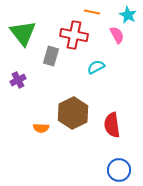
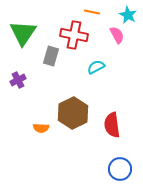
green triangle: rotated 12 degrees clockwise
blue circle: moved 1 px right, 1 px up
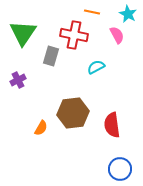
cyan star: moved 1 px up
brown hexagon: rotated 20 degrees clockwise
orange semicircle: rotated 63 degrees counterclockwise
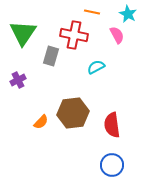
orange semicircle: moved 6 px up; rotated 14 degrees clockwise
blue circle: moved 8 px left, 4 px up
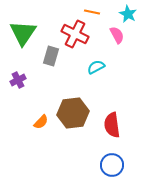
red cross: moved 1 px right, 1 px up; rotated 16 degrees clockwise
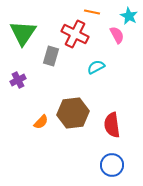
cyan star: moved 1 px right, 2 px down
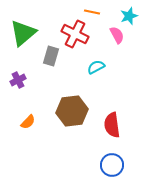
cyan star: rotated 24 degrees clockwise
green triangle: rotated 16 degrees clockwise
brown hexagon: moved 1 px left, 2 px up
orange semicircle: moved 13 px left
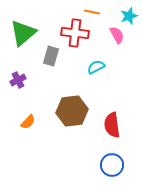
red cross: moved 1 px up; rotated 20 degrees counterclockwise
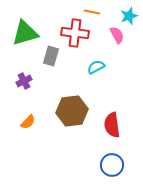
green triangle: moved 2 px right; rotated 24 degrees clockwise
purple cross: moved 6 px right, 1 px down
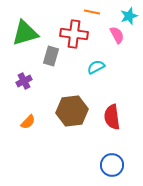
red cross: moved 1 px left, 1 px down
red semicircle: moved 8 px up
